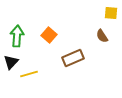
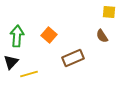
yellow square: moved 2 px left, 1 px up
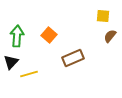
yellow square: moved 6 px left, 4 px down
brown semicircle: moved 8 px right; rotated 72 degrees clockwise
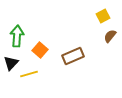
yellow square: rotated 32 degrees counterclockwise
orange square: moved 9 px left, 15 px down
brown rectangle: moved 2 px up
black triangle: moved 1 px down
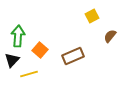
yellow square: moved 11 px left
green arrow: moved 1 px right
black triangle: moved 1 px right, 3 px up
